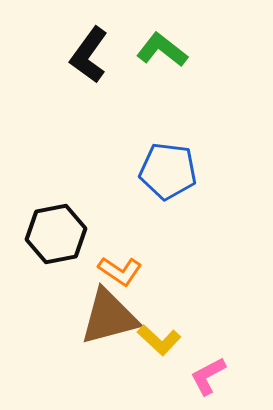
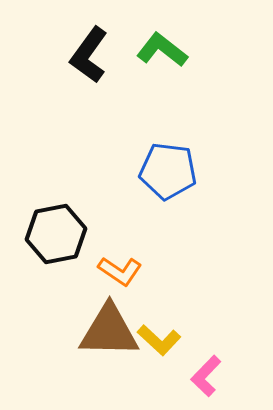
brown triangle: moved 14 px down; rotated 16 degrees clockwise
pink L-shape: moved 2 px left; rotated 18 degrees counterclockwise
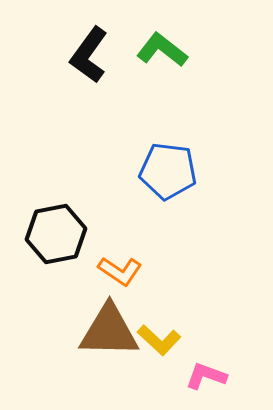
pink L-shape: rotated 66 degrees clockwise
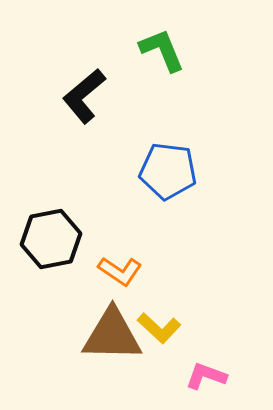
green L-shape: rotated 30 degrees clockwise
black L-shape: moved 5 px left, 41 px down; rotated 14 degrees clockwise
black hexagon: moved 5 px left, 5 px down
brown triangle: moved 3 px right, 4 px down
yellow L-shape: moved 12 px up
